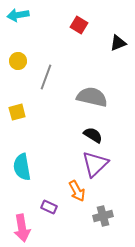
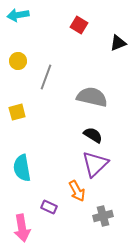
cyan semicircle: moved 1 px down
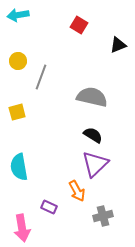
black triangle: moved 2 px down
gray line: moved 5 px left
cyan semicircle: moved 3 px left, 1 px up
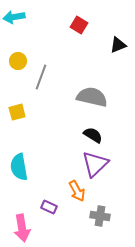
cyan arrow: moved 4 px left, 2 px down
gray cross: moved 3 px left; rotated 24 degrees clockwise
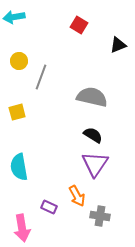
yellow circle: moved 1 px right
purple triangle: rotated 12 degrees counterclockwise
orange arrow: moved 5 px down
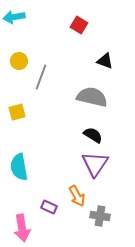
black triangle: moved 13 px left, 16 px down; rotated 42 degrees clockwise
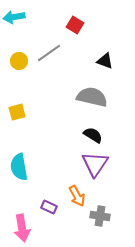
red square: moved 4 px left
gray line: moved 8 px right, 24 px up; rotated 35 degrees clockwise
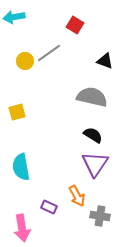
yellow circle: moved 6 px right
cyan semicircle: moved 2 px right
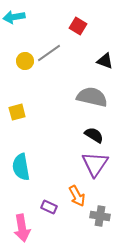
red square: moved 3 px right, 1 px down
black semicircle: moved 1 px right
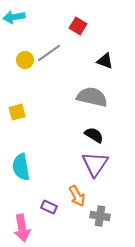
yellow circle: moved 1 px up
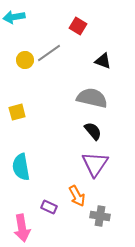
black triangle: moved 2 px left
gray semicircle: moved 1 px down
black semicircle: moved 1 px left, 4 px up; rotated 18 degrees clockwise
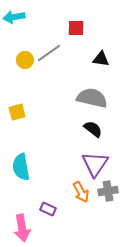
red square: moved 2 px left, 2 px down; rotated 30 degrees counterclockwise
black triangle: moved 2 px left, 2 px up; rotated 12 degrees counterclockwise
black semicircle: moved 2 px up; rotated 12 degrees counterclockwise
orange arrow: moved 4 px right, 4 px up
purple rectangle: moved 1 px left, 2 px down
gray cross: moved 8 px right, 25 px up; rotated 18 degrees counterclockwise
